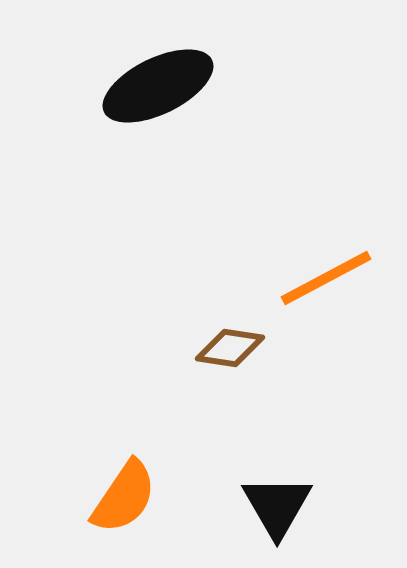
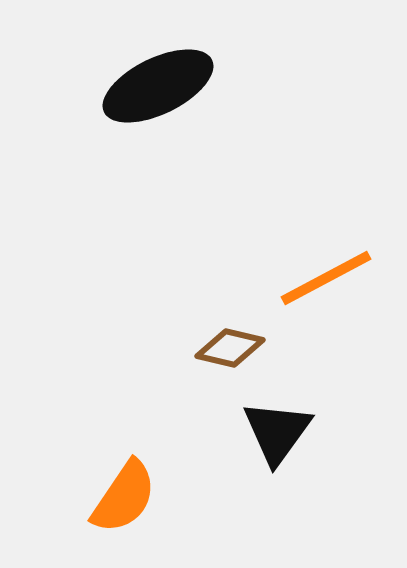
brown diamond: rotated 4 degrees clockwise
black triangle: moved 74 px up; rotated 6 degrees clockwise
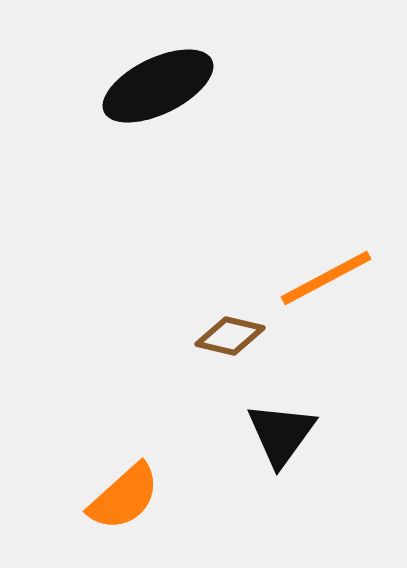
brown diamond: moved 12 px up
black triangle: moved 4 px right, 2 px down
orange semicircle: rotated 14 degrees clockwise
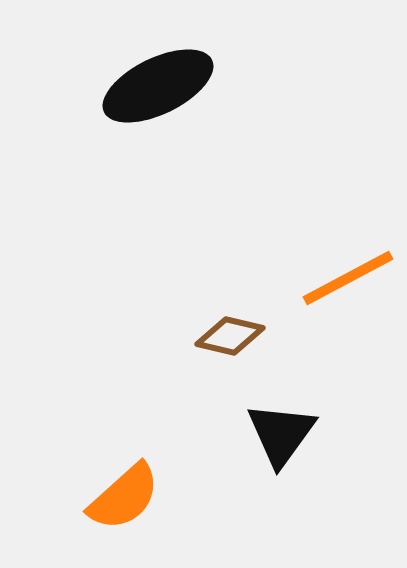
orange line: moved 22 px right
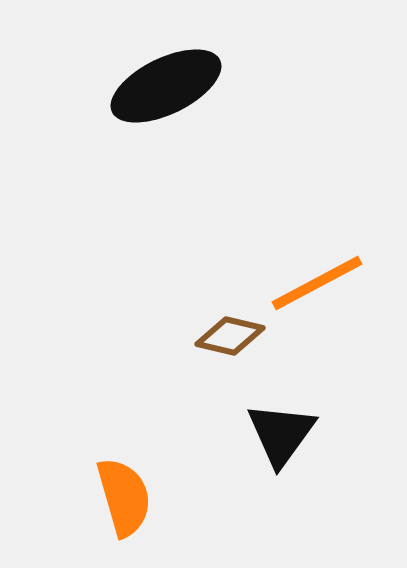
black ellipse: moved 8 px right
orange line: moved 31 px left, 5 px down
orange semicircle: rotated 64 degrees counterclockwise
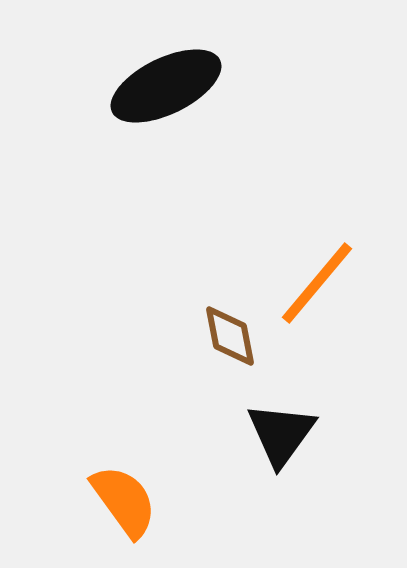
orange line: rotated 22 degrees counterclockwise
brown diamond: rotated 66 degrees clockwise
orange semicircle: moved 4 px down; rotated 20 degrees counterclockwise
